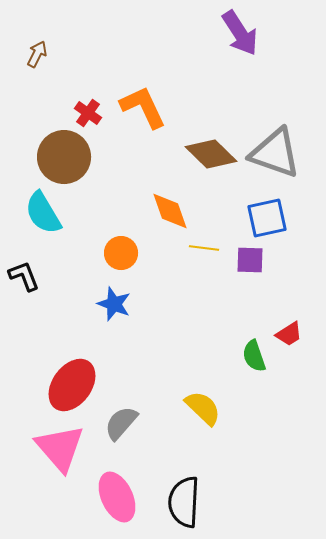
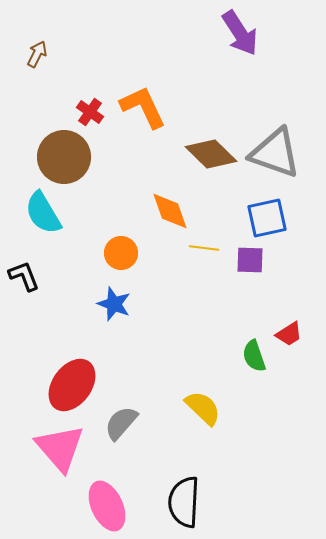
red cross: moved 2 px right, 1 px up
pink ellipse: moved 10 px left, 9 px down
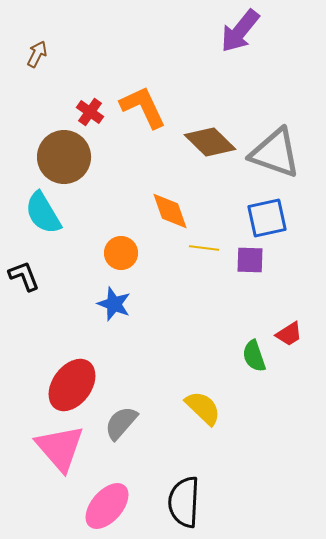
purple arrow: moved 2 px up; rotated 72 degrees clockwise
brown diamond: moved 1 px left, 12 px up
pink ellipse: rotated 66 degrees clockwise
